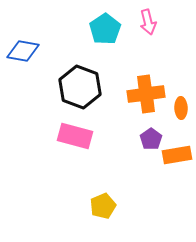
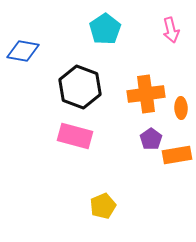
pink arrow: moved 23 px right, 8 px down
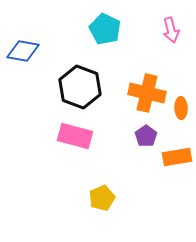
cyan pentagon: rotated 12 degrees counterclockwise
orange cross: moved 1 px right, 1 px up; rotated 21 degrees clockwise
purple pentagon: moved 5 px left, 3 px up
orange rectangle: moved 2 px down
yellow pentagon: moved 1 px left, 8 px up
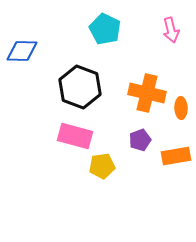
blue diamond: moved 1 px left; rotated 8 degrees counterclockwise
purple pentagon: moved 6 px left, 4 px down; rotated 15 degrees clockwise
orange rectangle: moved 1 px left, 1 px up
yellow pentagon: moved 32 px up; rotated 15 degrees clockwise
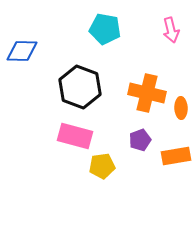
cyan pentagon: rotated 16 degrees counterclockwise
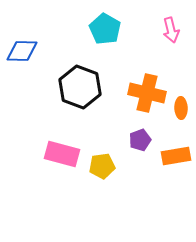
cyan pentagon: rotated 20 degrees clockwise
pink rectangle: moved 13 px left, 18 px down
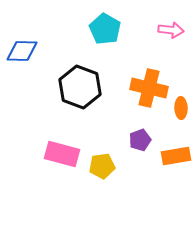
pink arrow: rotated 70 degrees counterclockwise
orange cross: moved 2 px right, 5 px up
